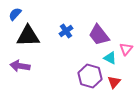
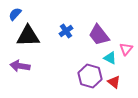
red triangle: rotated 32 degrees counterclockwise
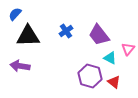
pink triangle: moved 2 px right
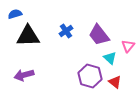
blue semicircle: rotated 32 degrees clockwise
pink triangle: moved 3 px up
cyan triangle: rotated 16 degrees clockwise
purple arrow: moved 4 px right, 9 px down; rotated 24 degrees counterclockwise
red triangle: moved 1 px right
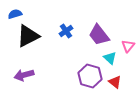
black triangle: rotated 25 degrees counterclockwise
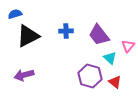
blue cross: rotated 32 degrees clockwise
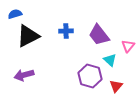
cyan triangle: moved 2 px down
red triangle: moved 1 px right, 4 px down; rotated 32 degrees clockwise
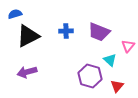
purple trapezoid: moved 3 px up; rotated 30 degrees counterclockwise
purple arrow: moved 3 px right, 3 px up
red triangle: moved 1 px right
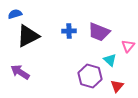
blue cross: moved 3 px right
purple arrow: moved 7 px left; rotated 48 degrees clockwise
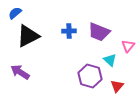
blue semicircle: moved 1 px up; rotated 24 degrees counterclockwise
